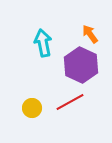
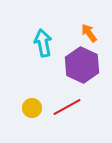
orange arrow: moved 1 px left, 1 px up
purple hexagon: moved 1 px right
red line: moved 3 px left, 5 px down
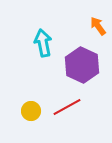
orange arrow: moved 9 px right, 7 px up
yellow circle: moved 1 px left, 3 px down
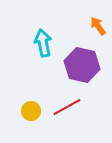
purple hexagon: rotated 12 degrees counterclockwise
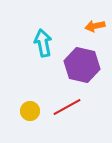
orange arrow: moved 3 px left; rotated 66 degrees counterclockwise
yellow circle: moved 1 px left
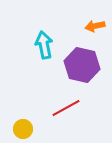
cyan arrow: moved 1 px right, 2 px down
red line: moved 1 px left, 1 px down
yellow circle: moved 7 px left, 18 px down
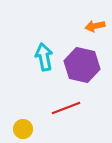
cyan arrow: moved 12 px down
red line: rotated 8 degrees clockwise
